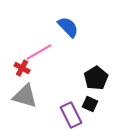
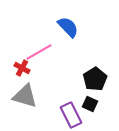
black pentagon: moved 1 px left, 1 px down
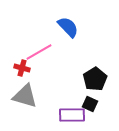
red cross: rotated 14 degrees counterclockwise
purple rectangle: moved 1 px right; rotated 65 degrees counterclockwise
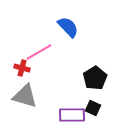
black pentagon: moved 1 px up
black square: moved 3 px right, 4 px down
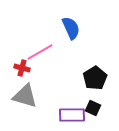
blue semicircle: moved 3 px right, 1 px down; rotated 20 degrees clockwise
pink line: moved 1 px right
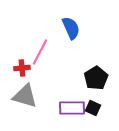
pink line: rotated 32 degrees counterclockwise
red cross: rotated 21 degrees counterclockwise
black pentagon: moved 1 px right
purple rectangle: moved 7 px up
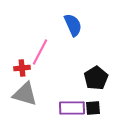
blue semicircle: moved 2 px right, 3 px up
gray triangle: moved 2 px up
black square: rotated 28 degrees counterclockwise
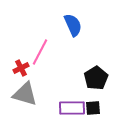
red cross: moved 1 px left; rotated 21 degrees counterclockwise
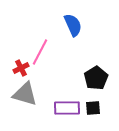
purple rectangle: moved 5 px left
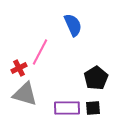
red cross: moved 2 px left
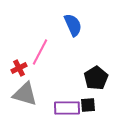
black square: moved 5 px left, 3 px up
